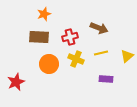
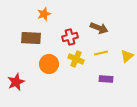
brown rectangle: moved 8 px left, 1 px down
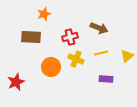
brown rectangle: moved 1 px up
orange circle: moved 2 px right, 3 px down
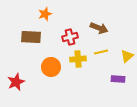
orange star: moved 1 px right
yellow line: moved 1 px up
yellow cross: moved 2 px right; rotated 28 degrees counterclockwise
purple rectangle: moved 12 px right
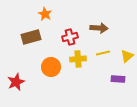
orange star: rotated 24 degrees counterclockwise
brown arrow: rotated 18 degrees counterclockwise
brown rectangle: rotated 18 degrees counterclockwise
yellow line: moved 2 px right, 1 px down
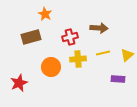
yellow triangle: moved 1 px up
red star: moved 3 px right, 1 px down
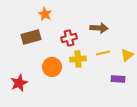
red cross: moved 1 px left, 1 px down
orange circle: moved 1 px right
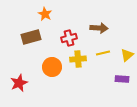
purple rectangle: moved 4 px right
